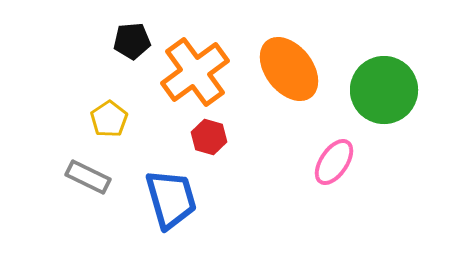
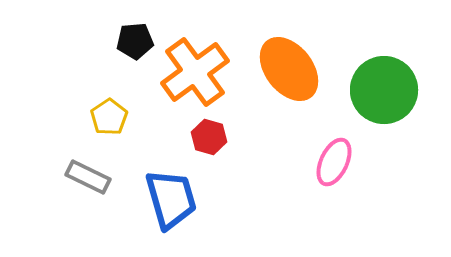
black pentagon: moved 3 px right
yellow pentagon: moved 2 px up
pink ellipse: rotated 9 degrees counterclockwise
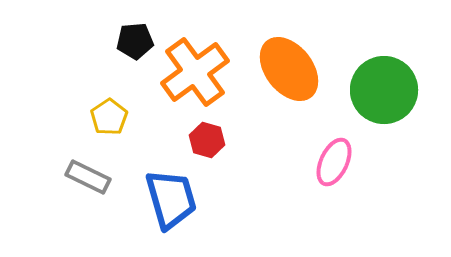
red hexagon: moved 2 px left, 3 px down
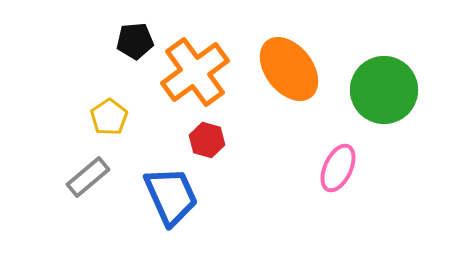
pink ellipse: moved 4 px right, 6 px down
gray rectangle: rotated 66 degrees counterclockwise
blue trapezoid: moved 3 px up; rotated 8 degrees counterclockwise
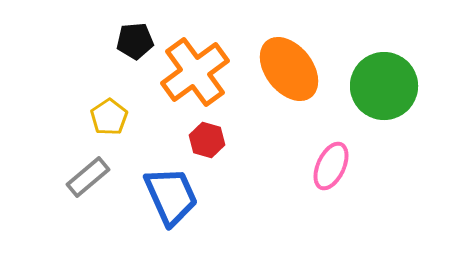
green circle: moved 4 px up
pink ellipse: moved 7 px left, 2 px up
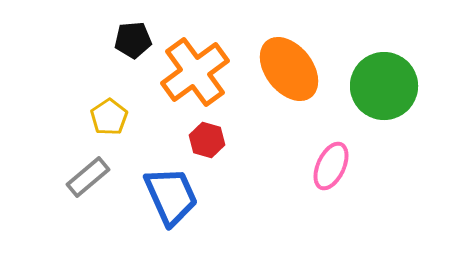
black pentagon: moved 2 px left, 1 px up
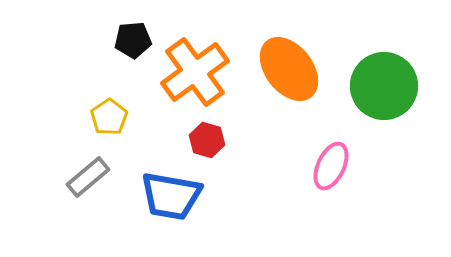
blue trapezoid: rotated 124 degrees clockwise
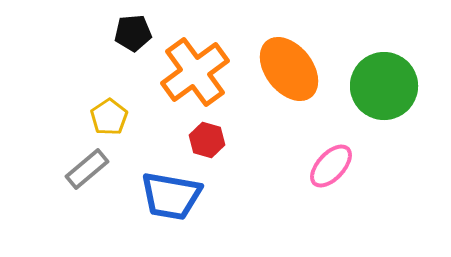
black pentagon: moved 7 px up
pink ellipse: rotated 18 degrees clockwise
gray rectangle: moved 1 px left, 8 px up
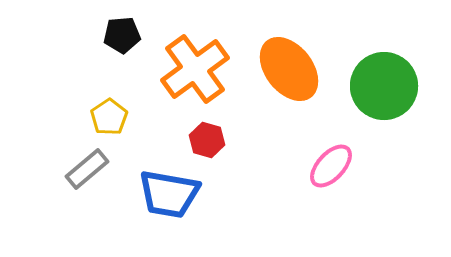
black pentagon: moved 11 px left, 2 px down
orange cross: moved 3 px up
blue trapezoid: moved 2 px left, 2 px up
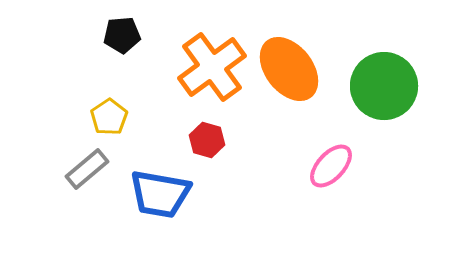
orange cross: moved 17 px right, 2 px up
blue trapezoid: moved 9 px left
